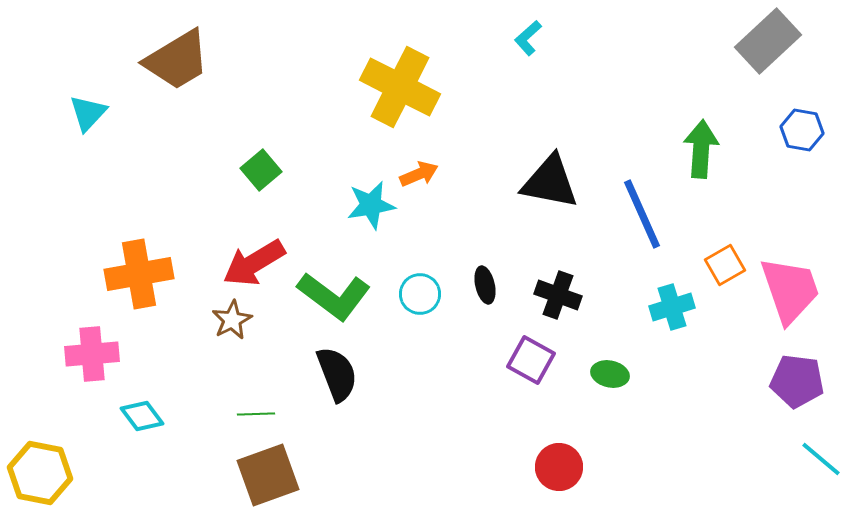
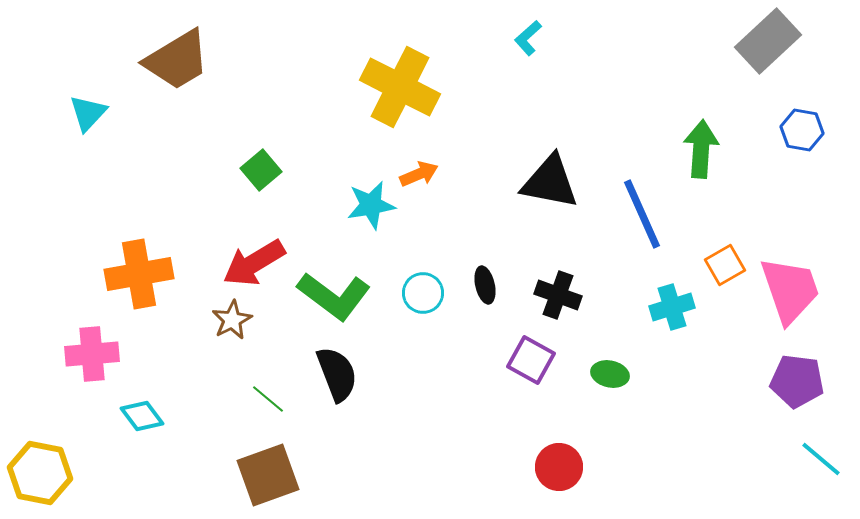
cyan circle: moved 3 px right, 1 px up
green line: moved 12 px right, 15 px up; rotated 42 degrees clockwise
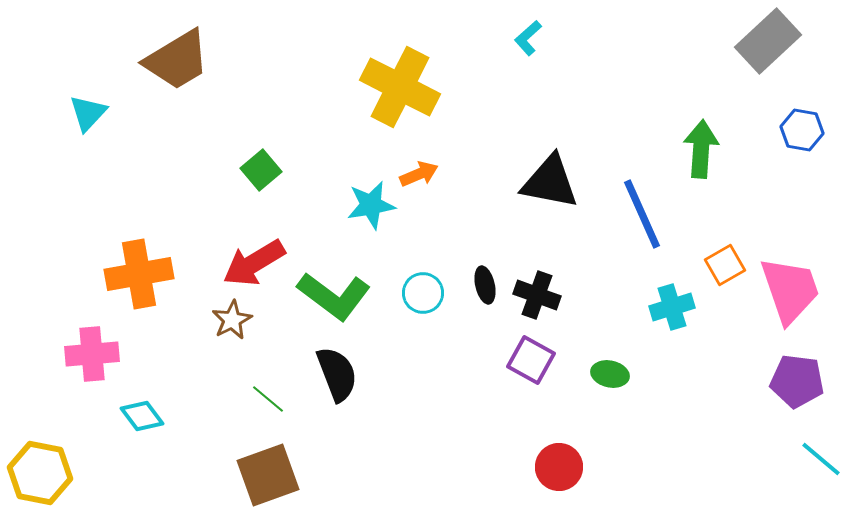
black cross: moved 21 px left
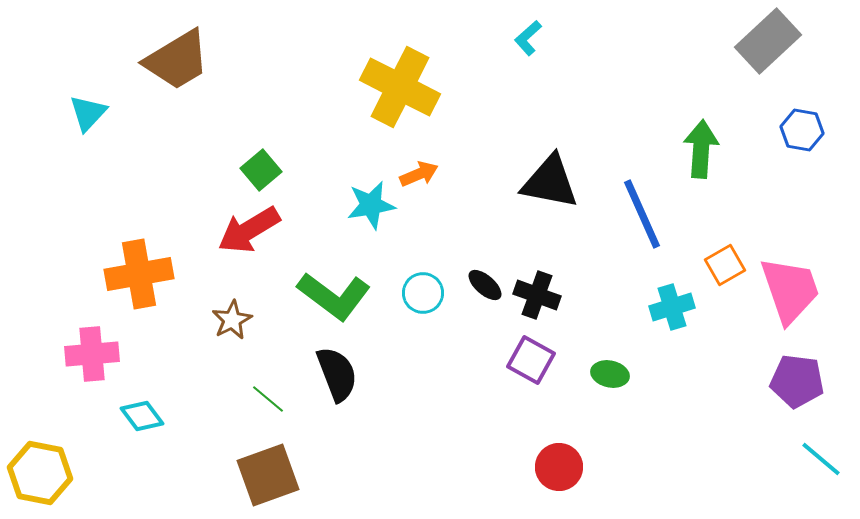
red arrow: moved 5 px left, 33 px up
black ellipse: rotated 36 degrees counterclockwise
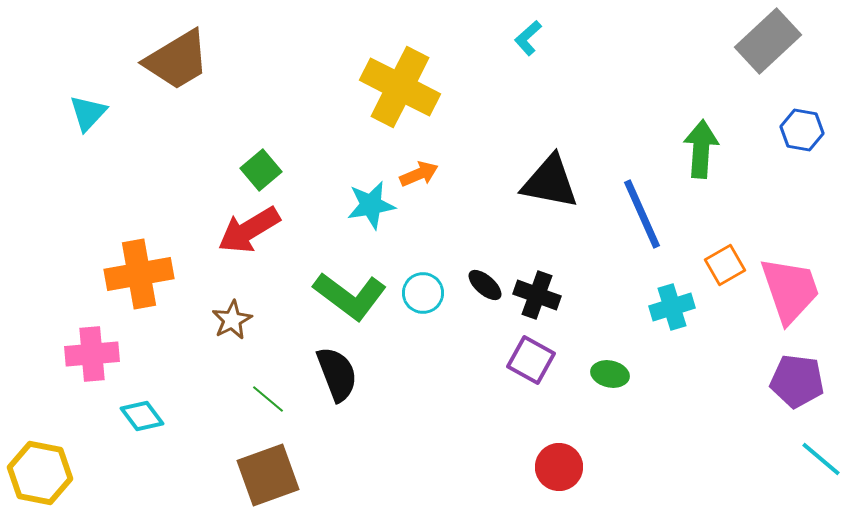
green L-shape: moved 16 px right
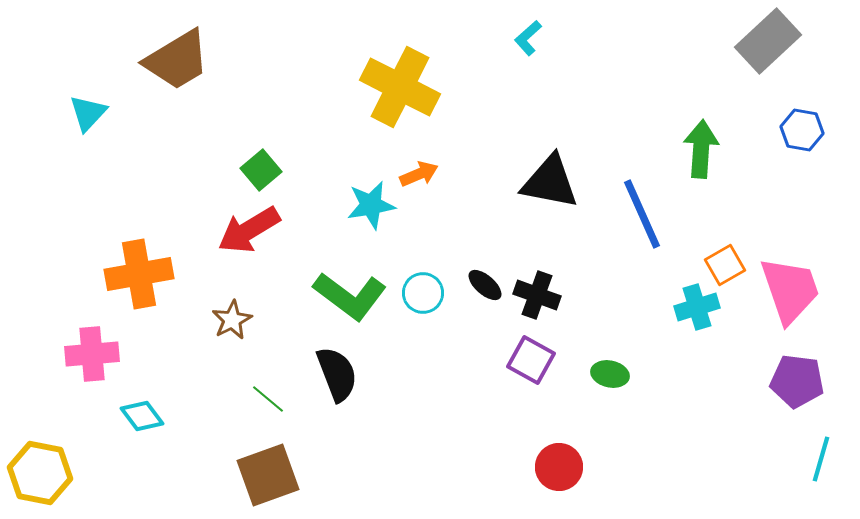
cyan cross: moved 25 px right
cyan line: rotated 66 degrees clockwise
